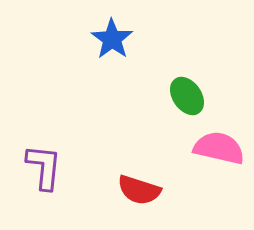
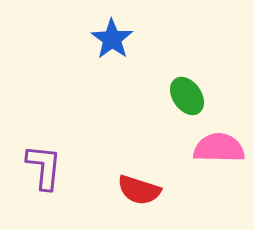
pink semicircle: rotated 12 degrees counterclockwise
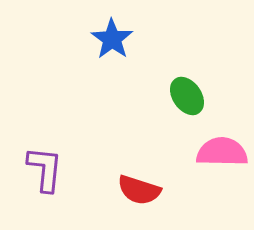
pink semicircle: moved 3 px right, 4 px down
purple L-shape: moved 1 px right, 2 px down
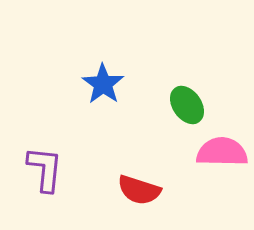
blue star: moved 9 px left, 45 px down
green ellipse: moved 9 px down
